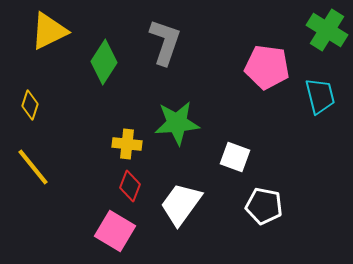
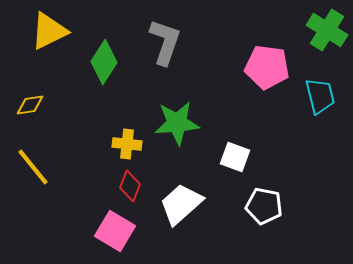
yellow diamond: rotated 64 degrees clockwise
white trapezoid: rotated 12 degrees clockwise
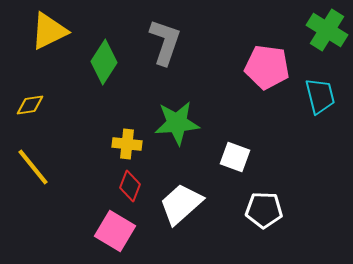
white pentagon: moved 4 px down; rotated 9 degrees counterclockwise
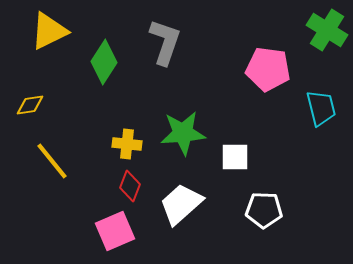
pink pentagon: moved 1 px right, 2 px down
cyan trapezoid: moved 1 px right, 12 px down
green star: moved 6 px right, 10 px down
white square: rotated 20 degrees counterclockwise
yellow line: moved 19 px right, 6 px up
pink square: rotated 36 degrees clockwise
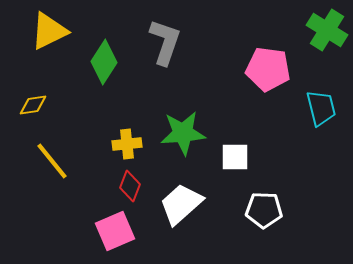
yellow diamond: moved 3 px right
yellow cross: rotated 12 degrees counterclockwise
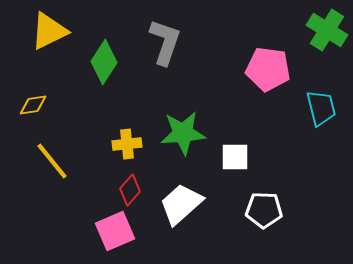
red diamond: moved 4 px down; rotated 20 degrees clockwise
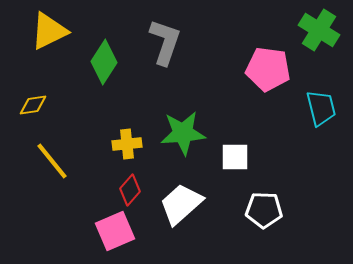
green cross: moved 8 px left
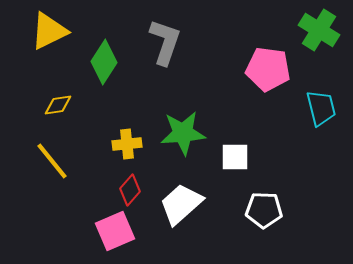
yellow diamond: moved 25 px right
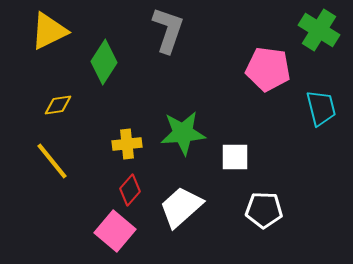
gray L-shape: moved 3 px right, 12 px up
white trapezoid: moved 3 px down
pink square: rotated 27 degrees counterclockwise
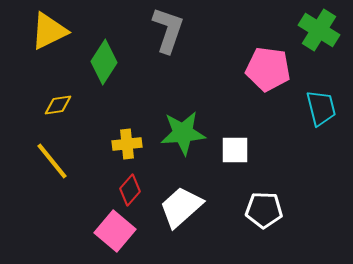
white square: moved 7 px up
